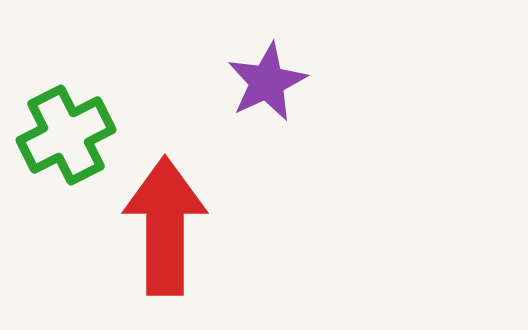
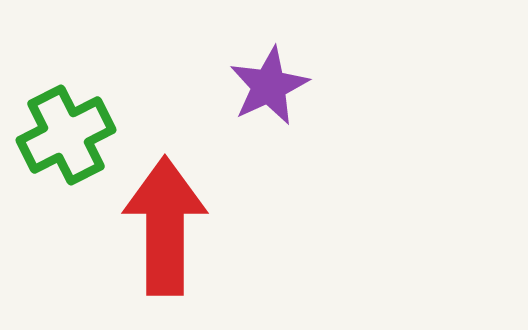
purple star: moved 2 px right, 4 px down
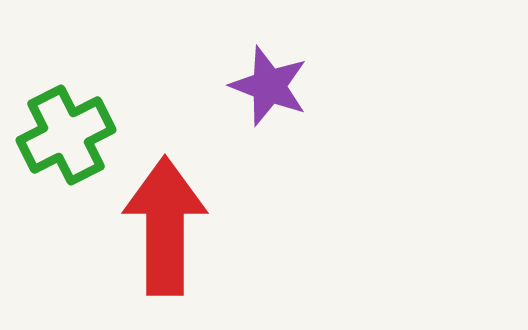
purple star: rotated 26 degrees counterclockwise
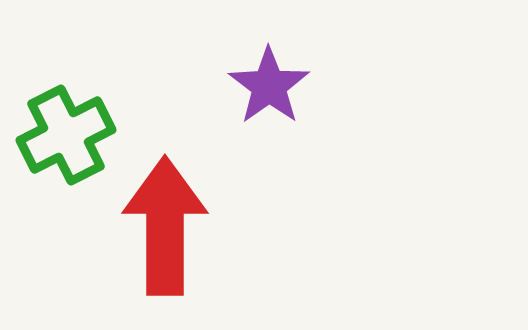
purple star: rotated 16 degrees clockwise
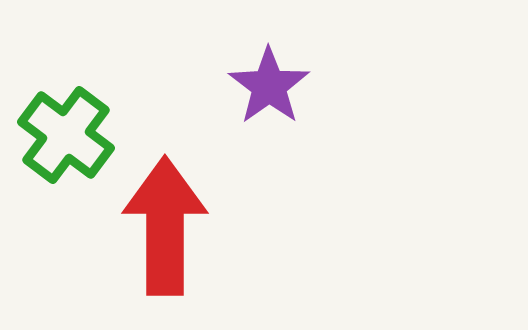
green cross: rotated 26 degrees counterclockwise
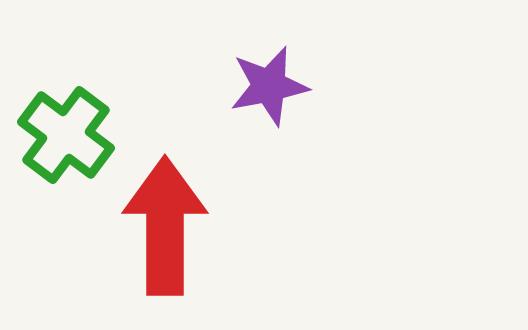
purple star: rotated 24 degrees clockwise
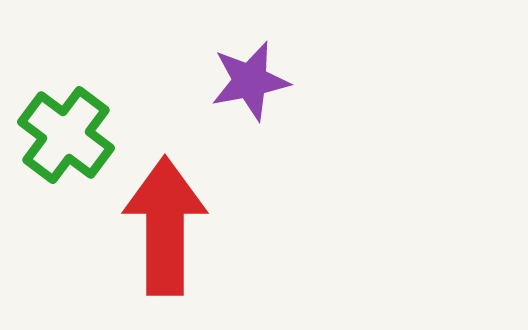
purple star: moved 19 px left, 5 px up
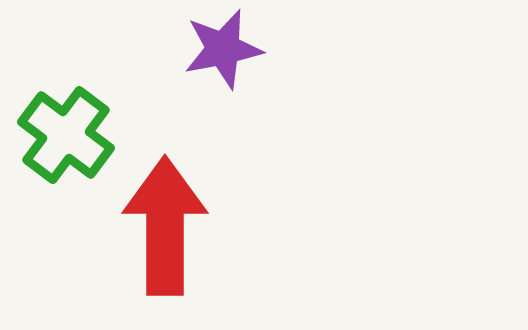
purple star: moved 27 px left, 32 px up
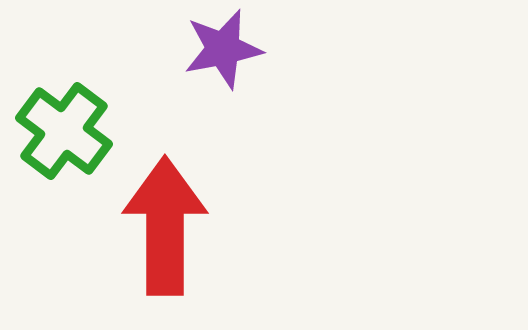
green cross: moved 2 px left, 4 px up
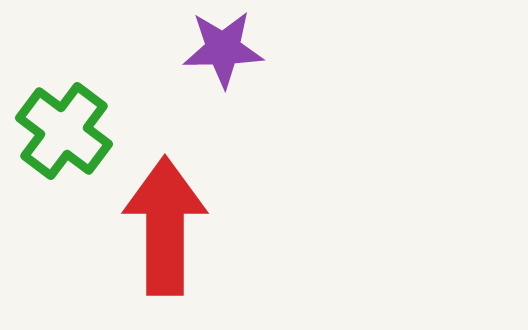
purple star: rotated 10 degrees clockwise
